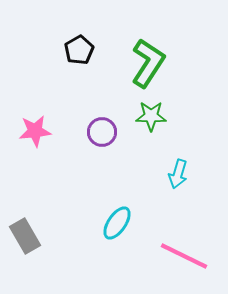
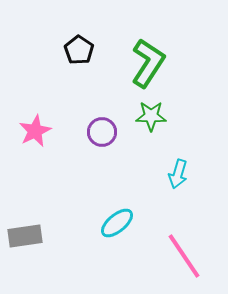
black pentagon: rotated 8 degrees counterclockwise
pink star: rotated 20 degrees counterclockwise
cyan ellipse: rotated 16 degrees clockwise
gray rectangle: rotated 68 degrees counterclockwise
pink line: rotated 30 degrees clockwise
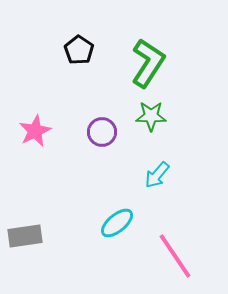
cyan arrow: moved 21 px left, 1 px down; rotated 24 degrees clockwise
pink line: moved 9 px left
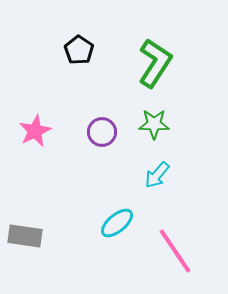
green L-shape: moved 7 px right
green star: moved 3 px right, 8 px down
gray rectangle: rotated 16 degrees clockwise
pink line: moved 5 px up
